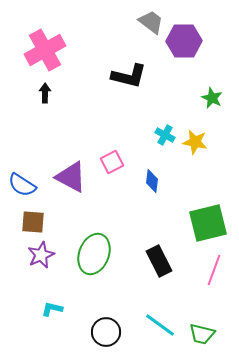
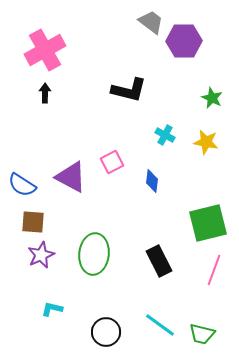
black L-shape: moved 14 px down
yellow star: moved 11 px right
green ellipse: rotated 15 degrees counterclockwise
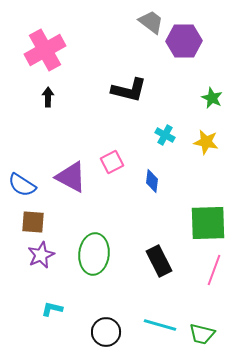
black arrow: moved 3 px right, 4 px down
green square: rotated 12 degrees clockwise
cyan line: rotated 20 degrees counterclockwise
